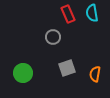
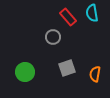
red rectangle: moved 3 px down; rotated 18 degrees counterclockwise
green circle: moved 2 px right, 1 px up
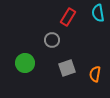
cyan semicircle: moved 6 px right
red rectangle: rotated 72 degrees clockwise
gray circle: moved 1 px left, 3 px down
green circle: moved 9 px up
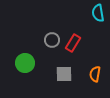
red rectangle: moved 5 px right, 26 px down
gray square: moved 3 px left, 6 px down; rotated 18 degrees clockwise
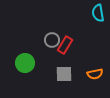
red rectangle: moved 8 px left, 2 px down
orange semicircle: rotated 112 degrees counterclockwise
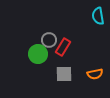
cyan semicircle: moved 3 px down
gray circle: moved 3 px left
red rectangle: moved 2 px left, 2 px down
green circle: moved 13 px right, 9 px up
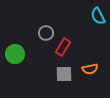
cyan semicircle: rotated 18 degrees counterclockwise
gray circle: moved 3 px left, 7 px up
green circle: moved 23 px left
orange semicircle: moved 5 px left, 5 px up
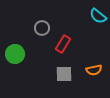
cyan semicircle: rotated 24 degrees counterclockwise
gray circle: moved 4 px left, 5 px up
red rectangle: moved 3 px up
orange semicircle: moved 4 px right, 1 px down
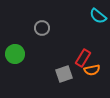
red rectangle: moved 20 px right, 14 px down
orange semicircle: moved 2 px left
gray square: rotated 18 degrees counterclockwise
